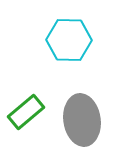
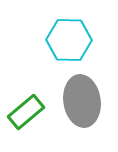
gray ellipse: moved 19 px up
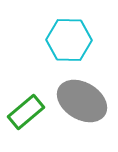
gray ellipse: rotated 51 degrees counterclockwise
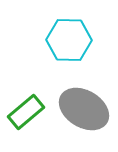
gray ellipse: moved 2 px right, 8 px down
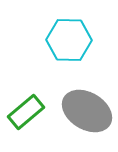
gray ellipse: moved 3 px right, 2 px down
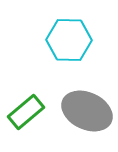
gray ellipse: rotated 6 degrees counterclockwise
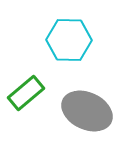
green rectangle: moved 19 px up
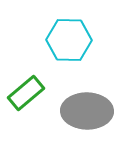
gray ellipse: rotated 24 degrees counterclockwise
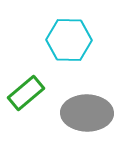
gray ellipse: moved 2 px down
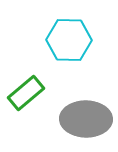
gray ellipse: moved 1 px left, 6 px down
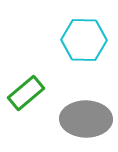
cyan hexagon: moved 15 px right
